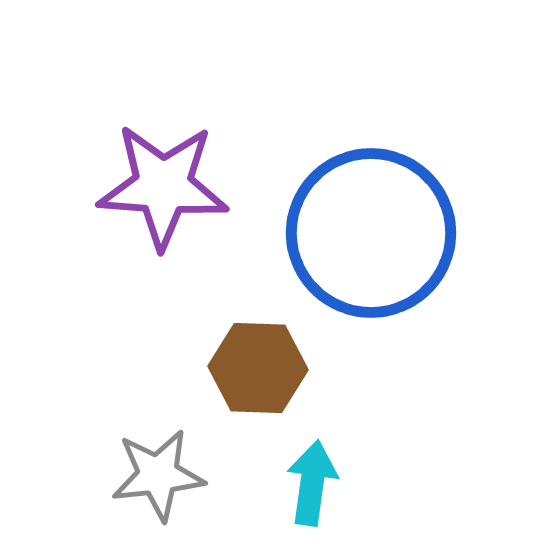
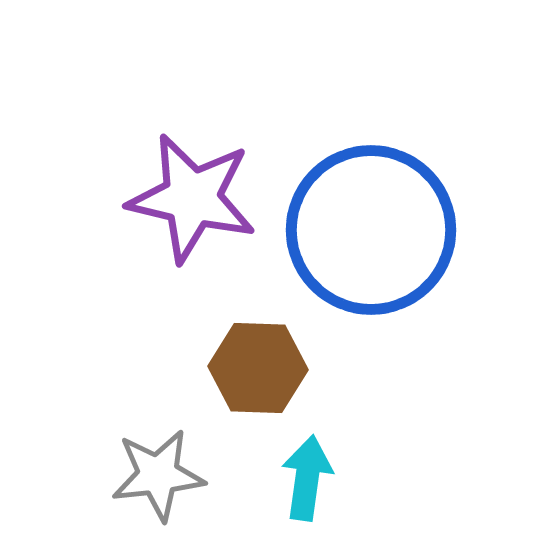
purple star: moved 29 px right, 12 px down; rotated 9 degrees clockwise
blue circle: moved 3 px up
cyan arrow: moved 5 px left, 5 px up
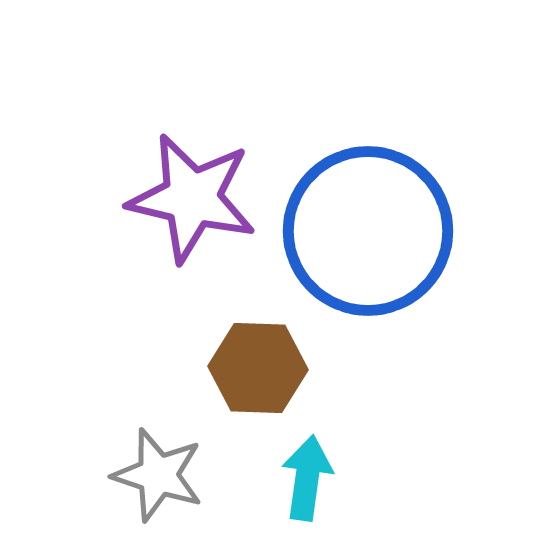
blue circle: moved 3 px left, 1 px down
gray star: rotated 24 degrees clockwise
